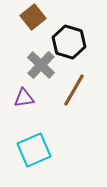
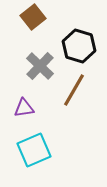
black hexagon: moved 10 px right, 4 px down
gray cross: moved 1 px left, 1 px down
purple triangle: moved 10 px down
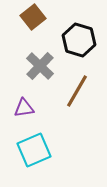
black hexagon: moved 6 px up
brown line: moved 3 px right, 1 px down
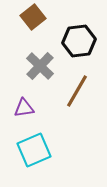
black hexagon: moved 1 px down; rotated 24 degrees counterclockwise
